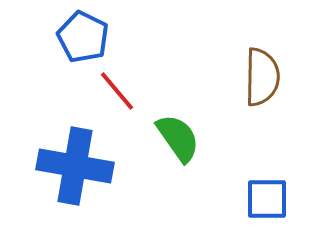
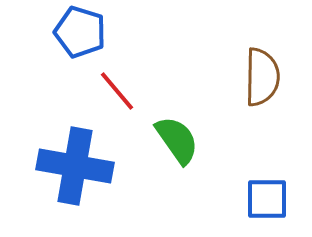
blue pentagon: moved 3 px left, 5 px up; rotated 9 degrees counterclockwise
green semicircle: moved 1 px left, 2 px down
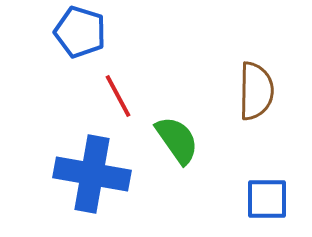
brown semicircle: moved 6 px left, 14 px down
red line: moved 1 px right, 5 px down; rotated 12 degrees clockwise
blue cross: moved 17 px right, 8 px down
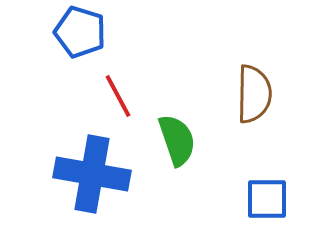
brown semicircle: moved 2 px left, 3 px down
green semicircle: rotated 16 degrees clockwise
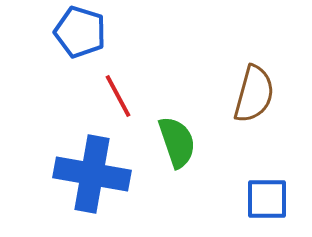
brown semicircle: rotated 14 degrees clockwise
green semicircle: moved 2 px down
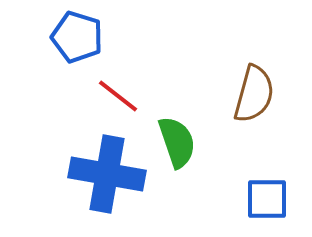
blue pentagon: moved 3 px left, 5 px down
red line: rotated 24 degrees counterclockwise
blue cross: moved 15 px right
